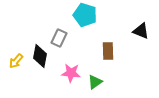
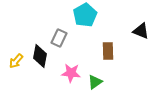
cyan pentagon: rotated 25 degrees clockwise
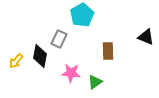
cyan pentagon: moved 3 px left
black triangle: moved 5 px right, 6 px down
gray rectangle: moved 1 px down
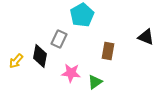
brown rectangle: rotated 12 degrees clockwise
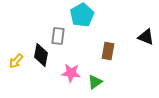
gray rectangle: moved 1 px left, 3 px up; rotated 18 degrees counterclockwise
black diamond: moved 1 px right, 1 px up
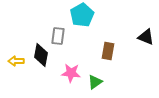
yellow arrow: rotated 49 degrees clockwise
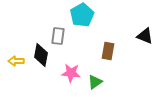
black triangle: moved 1 px left, 1 px up
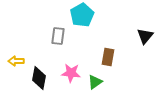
black triangle: rotated 48 degrees clockwise
brown rectangle: moved 6 px down
black diamond: moved 2 px left, 23 px down
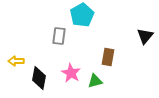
gray rectangle: moved 1 px right
pink star: rotated 24 degrees clockwise
green triangle: moved 1 px up; rotated 21 degrees clockwise
